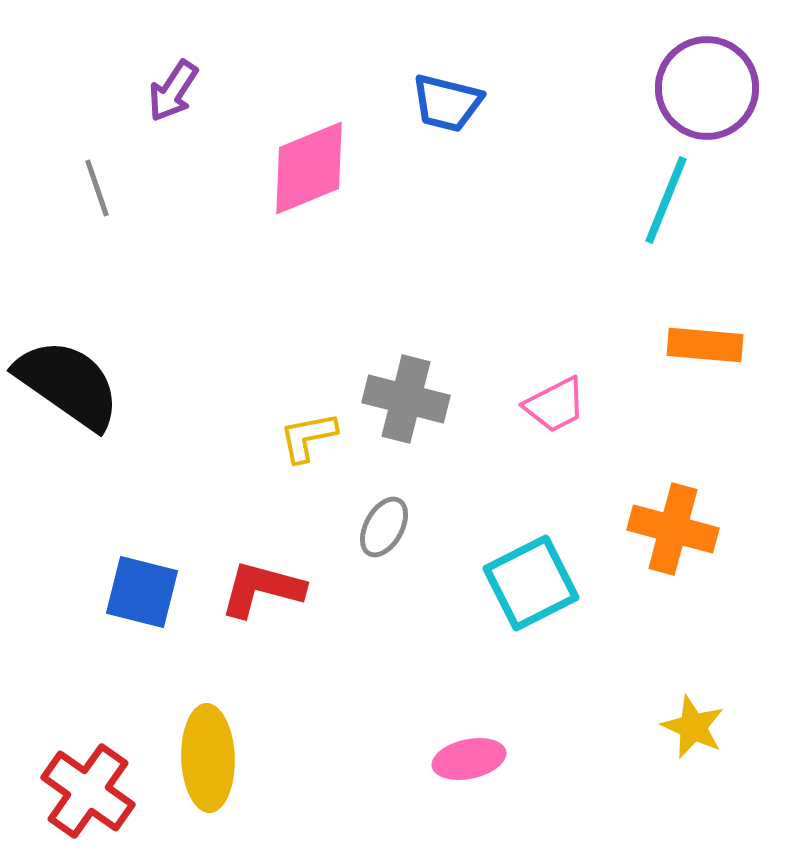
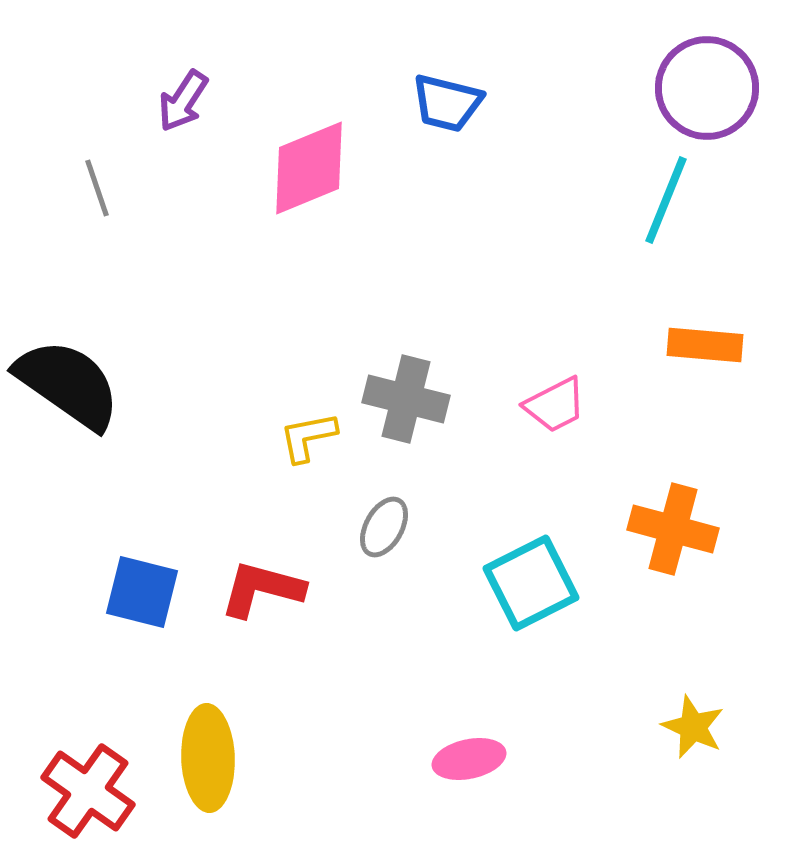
purple arrow: moved 10 px right, 10 px down
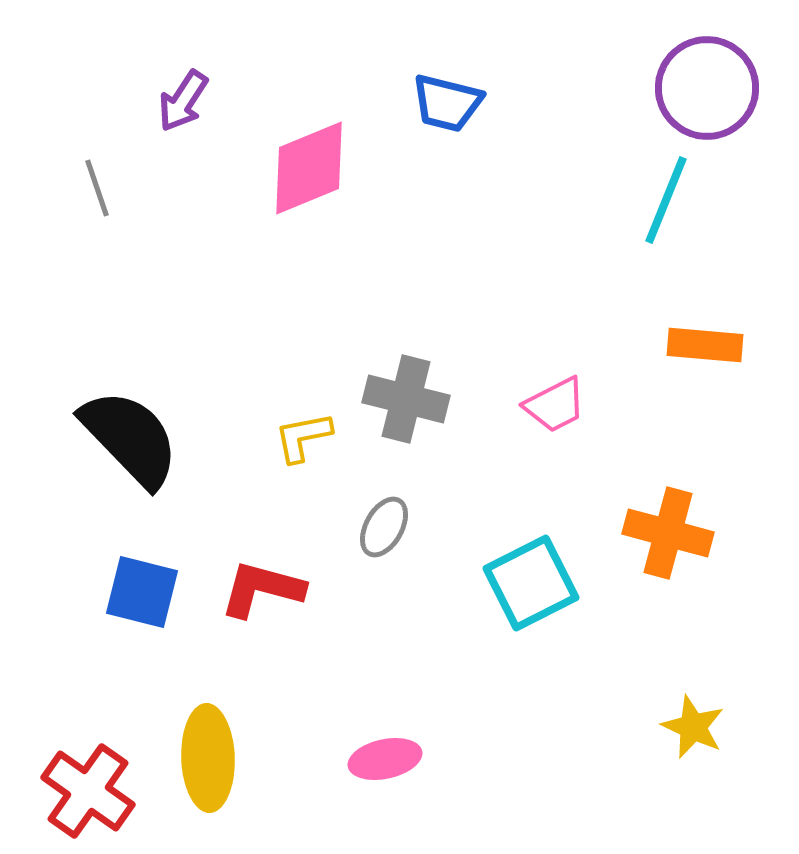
black semicircle: moved 62 px right, 54 px down; rotated 11 degrees clockwise
yellow L-shape: moved 5 px left
orange cross: moved 5 px left, 4 px down
pink ellipse: moved 84 px left
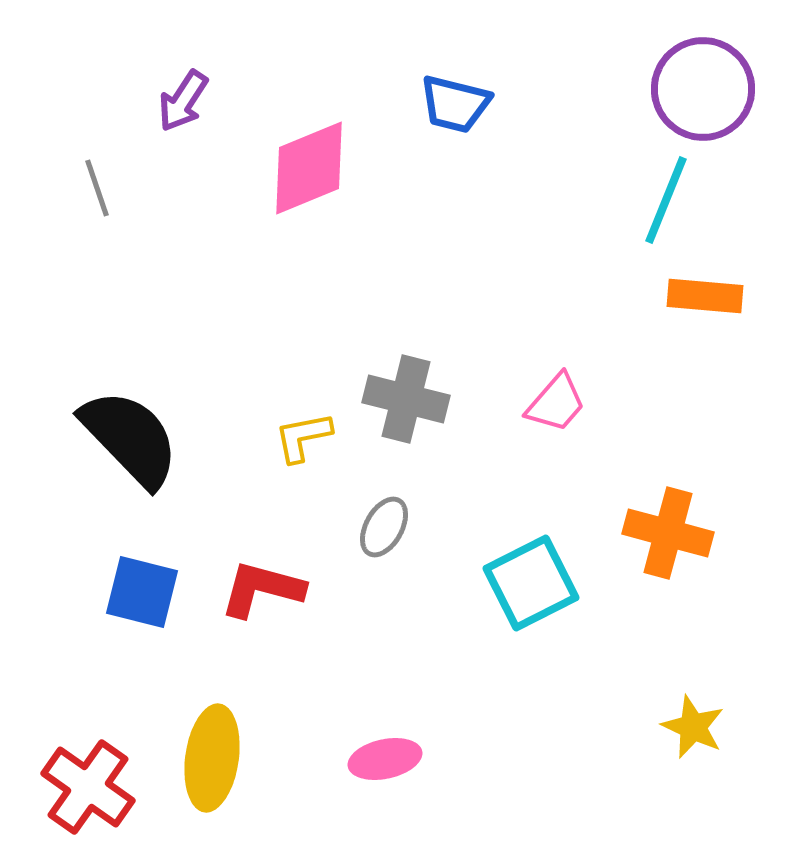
purple circle: moved 4 px left, 1 px down
blue trapezoid: moved 8 px right, 1 px down
orange rectangle: moved 49 px up
pink trapezoid: moved 1 px right, 2 px up; rotated 22 degrees counterclockwise
yellow ellipse: moved 4 px right; rotated 10 degrees clockwise
red cross: moved 4 px up
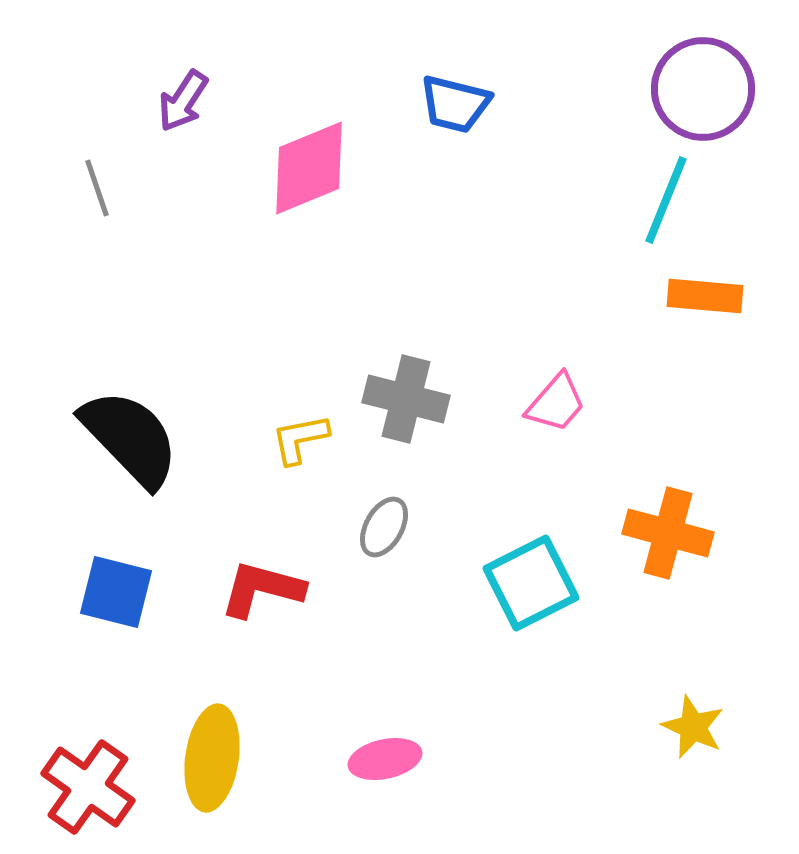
yellow L-shape: moved 3 px left, 2 px down
blue square: moved 26 px left
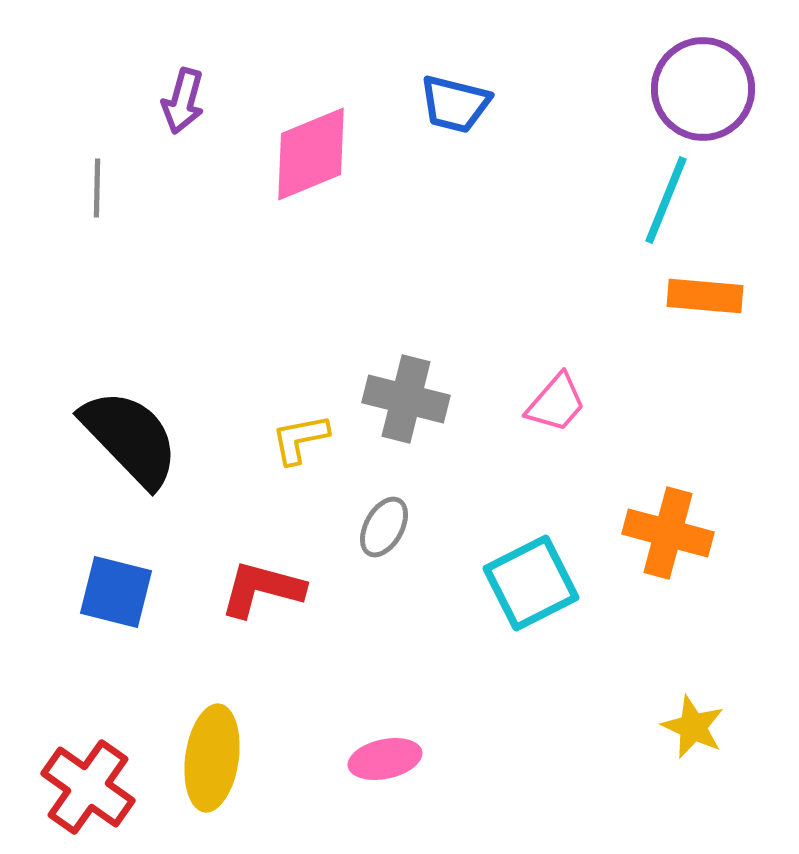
purple arrow: rotated 18 degrees counterclockwise
pink diamond: moved 2 px right, 14 px up
gray line: rotated 20 degrees clockwise
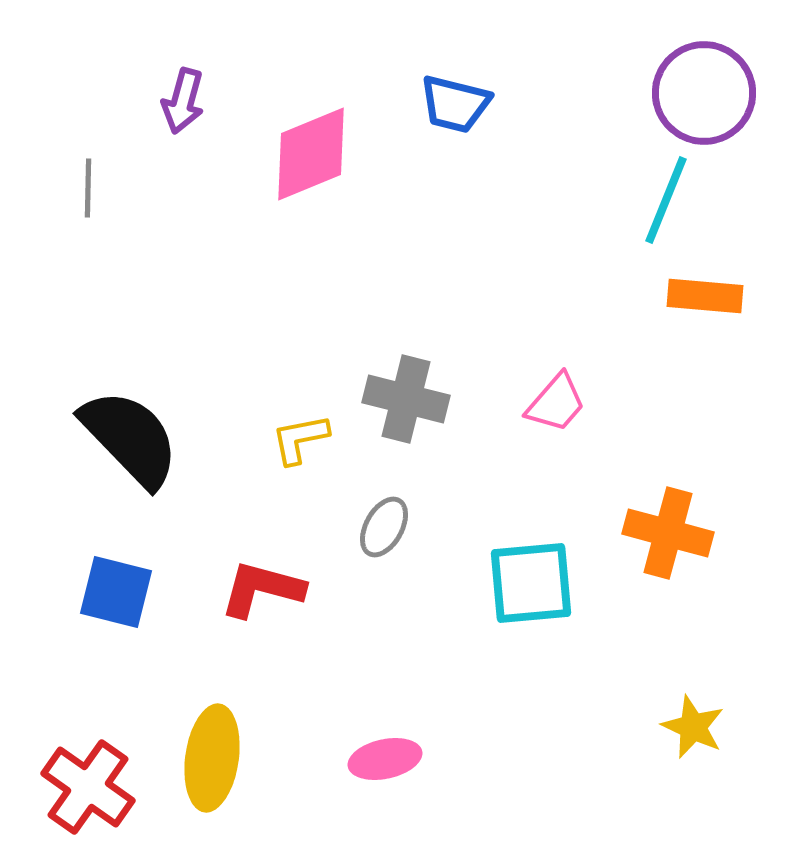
purple circle: moved 1 px right, 4 px down
gray line: moved 9 px left
cyan square: rotated 22 degrees clockwise
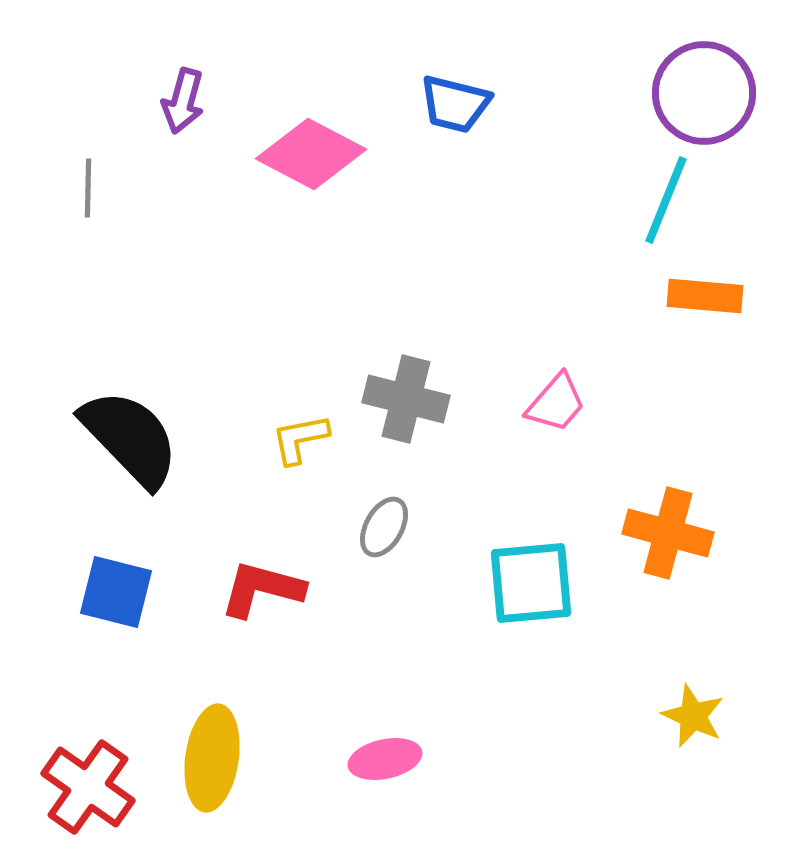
pink diamond: rotated 50 degrees clockwise
yellow star: moved 11 px up
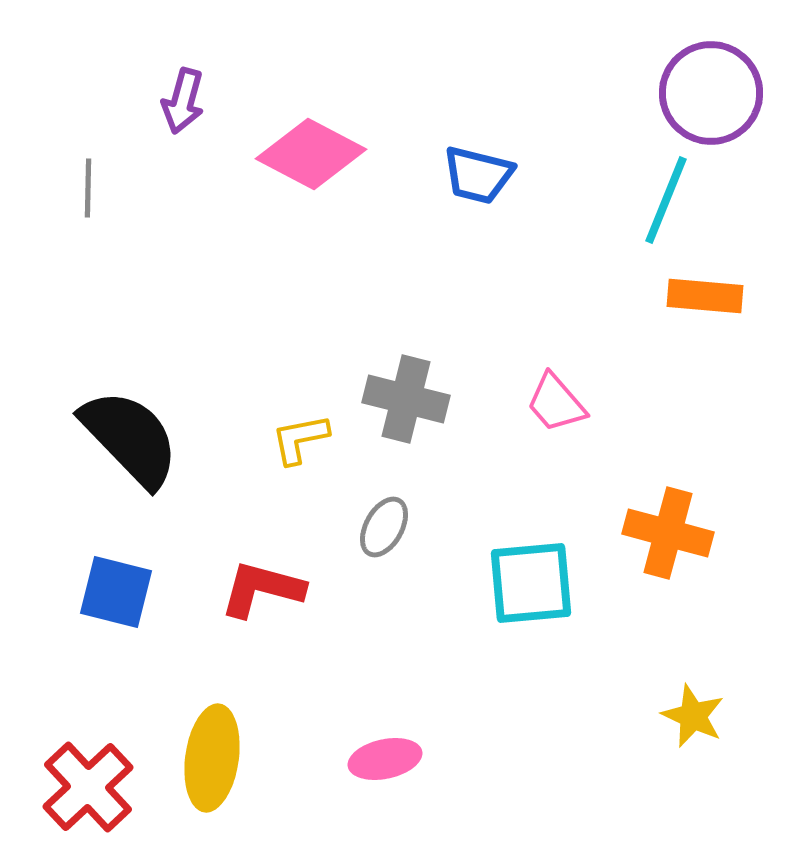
purple circle: moved 7 px right
blue trapezoid: moved 23 px right, 71 px down
pink trapezoid: rotated 98 degrees clockwise
red cross: rotated 12 degrees clockwise
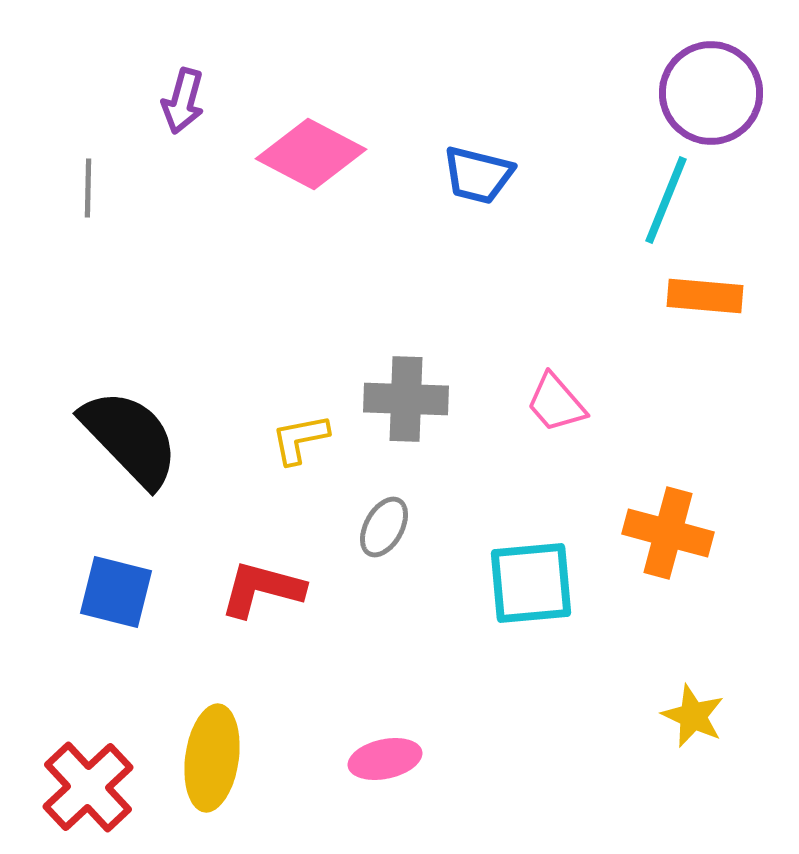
gray cross: rotated 12 degrees counterclockwise
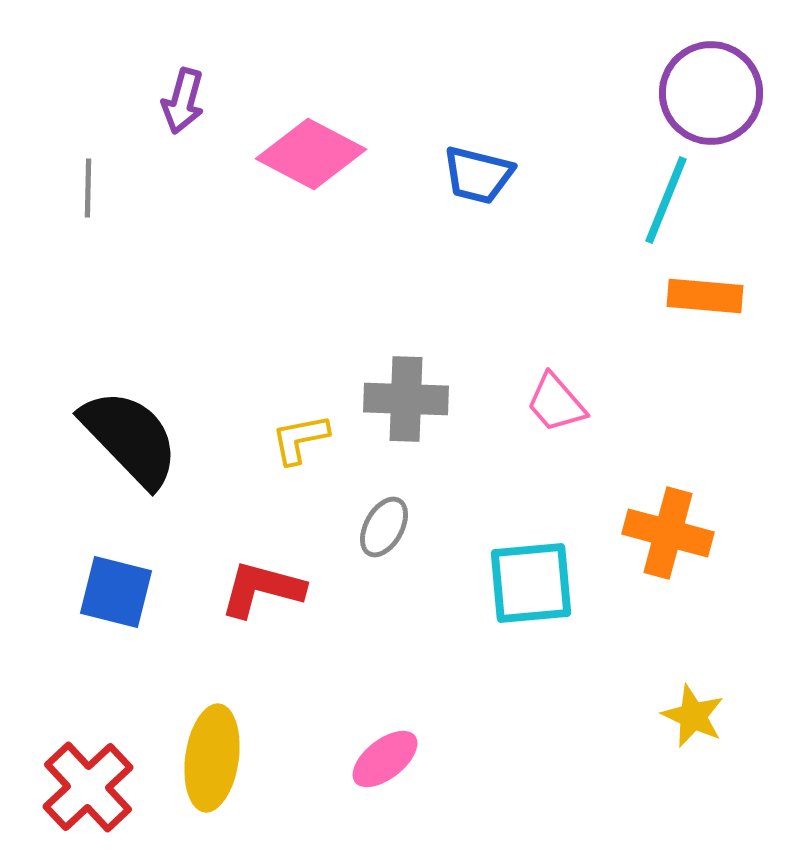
pink ellipse: rotated 26 degrees counterclockwise
